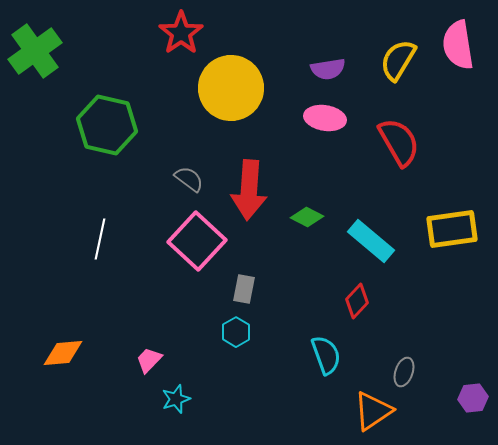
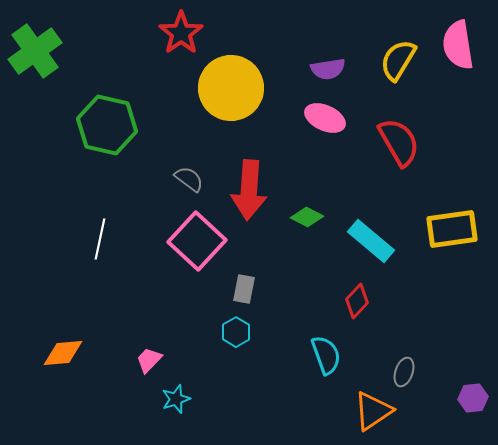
pink ellipse: rotated 15 degrees clockwise
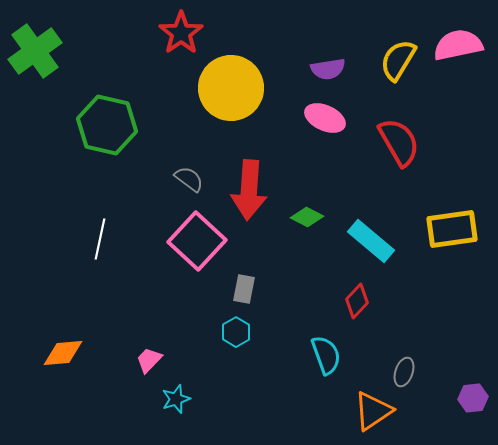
pink semicircle: rotated 87 degrees clockwise
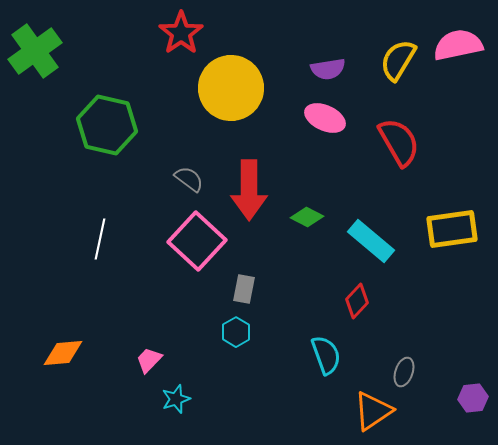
red arrow: rotated 4 degrees counterclockwise
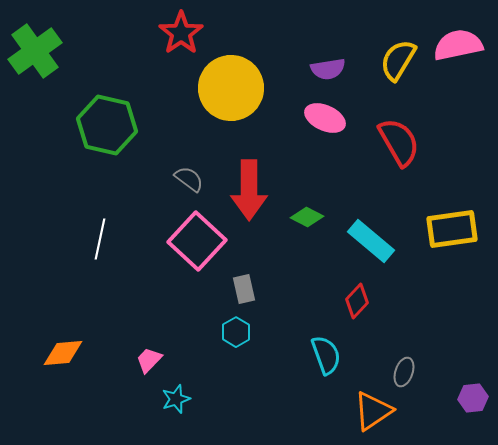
gray rectangle: rotated 24 degrees counterclockwise
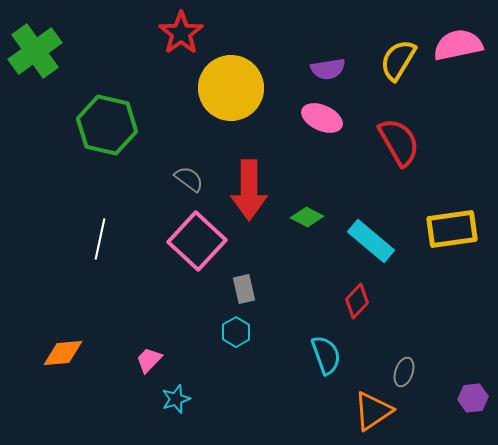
pink ellipse: moved 3 px left
